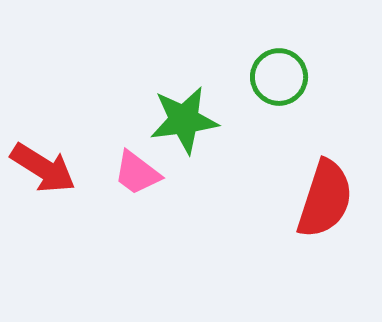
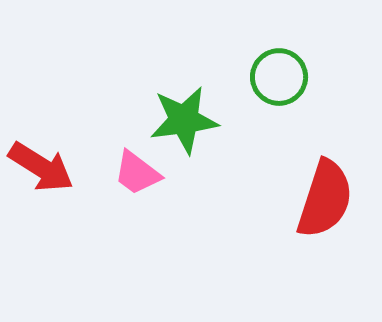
red arrow: moved 2 px left, 1 px up
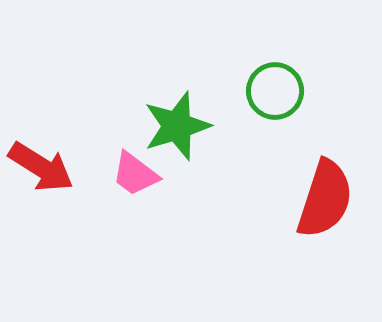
green circle: moved 4 px left, 14 px down
green star: moved 7 px left, 6 px down; rotated 10 degrees counterclockwise
pink trapezoid: moved 2 px left, 1 px down
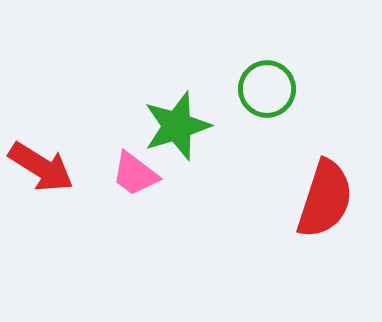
green circle: moved 8 px left, 2 px up
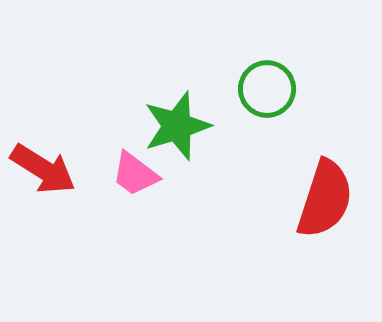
red arrow: moved 2 px right, 2 px down
